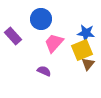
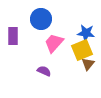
purple rectangle: rotated 42 degrees clockwise
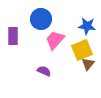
blue star: moved 1 px right, 7 px up
pink trapezoid: moved 1 px right, 3 px up
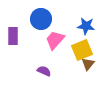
blue star: moved 1 px left
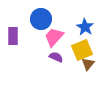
blue star: moved 1 px left, 1 px down; rotated 24 degrees clockwise
pink trapezoid: moved 1 px left, 3 px up
purple semicircle: moved 12 px right, 14 px up
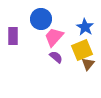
purple semicircle: rotated 16 degrees clockwise
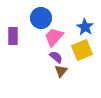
blue circle: moved 1 px up
brown triangle: moved 27 px left, 7 px down
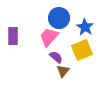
blue circle: moved 18 px right
pink trapezoid: moved 5 px left
brown triangle: moved 2 px right
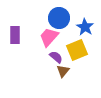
purple rectangle: moved 2 px right, 1 px up
yellow square: moved 5 px left
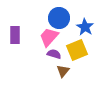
purple semicircle: moved 2 px left, 3 px up; rotated 24 degrees counterclockwise
